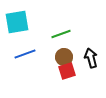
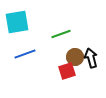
brown circle: moved 11 px right
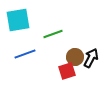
cyan square: moved 1 px right, 2 px up
green line: moved 8 px left
black arrow: rotated 42 degrees clockwise
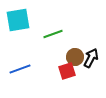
blue line: moved 5 px left, 15 px down
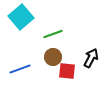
cyan square: moved 3 px right, 3 px up; rotated 30 degrees counterclockwise
brown circle: moved 22 px left
red square: rotated 24 degrees clockwise
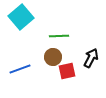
green line: moved 6 px right, 2 px down; rotated 18 degrees clockwise
red square: rotated 18 degrees counterclockwise
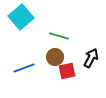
green line: rotated 18 degrees clockwise
brown circle: moved 2 px right
blue line: moved 4 px right, 1 px up
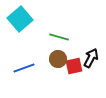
cyan square: moved 1 px left, 2 px down
green line: moved 1 px down
brown circle: moved 3 px right, 2 px down
red square: moved 7 px right, 5 px up
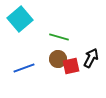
red square: moved 3 px left
